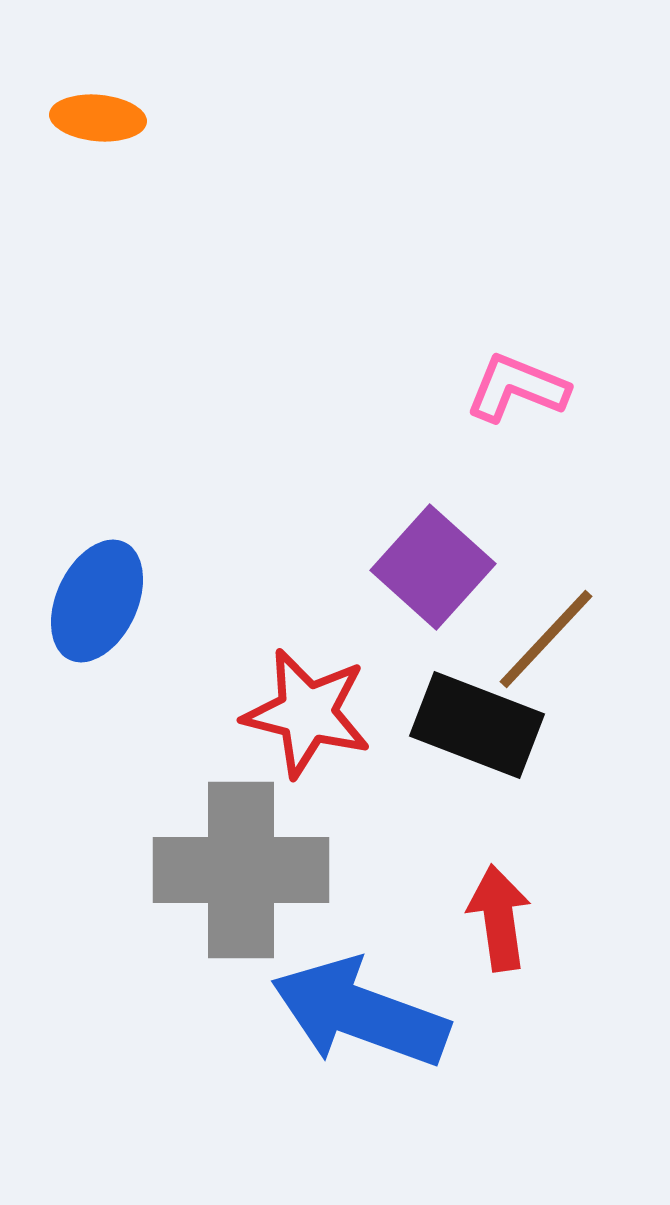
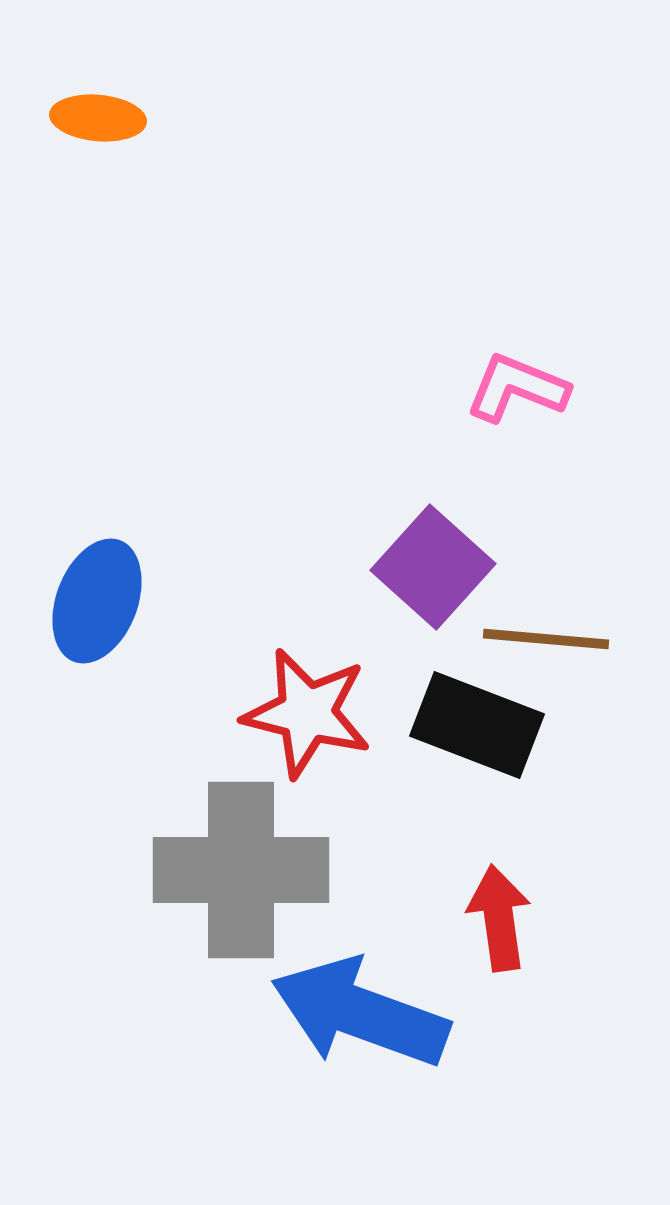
blue ellipse: rotated 4 degrees counterclockwise
brown line: rotated 52 degrees clockwise
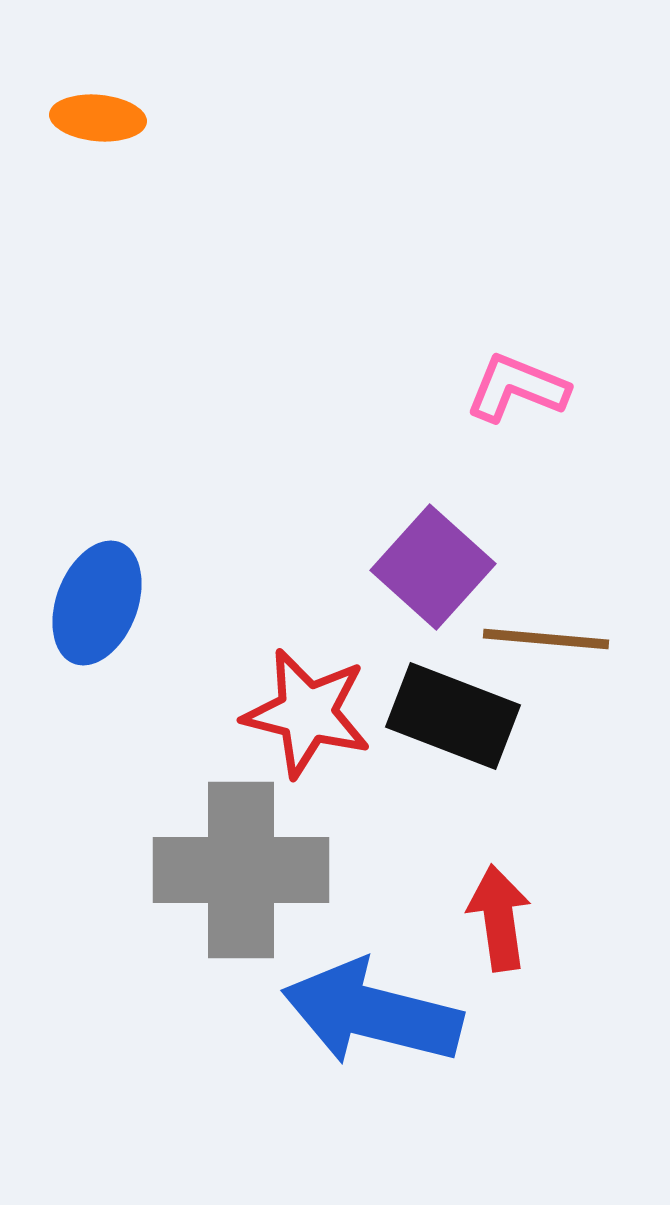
blue ellipse: moved 2 px down
black rectangle: moved 24 px left, 9 px up
blue arrow: moved 12 px right; rotated 6 degrees counterclockwise
